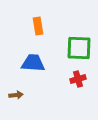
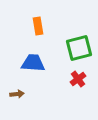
green square: rotated 16 degrees counterclockwise
red cross: rotated 21 degrees counterclockwise
brown arrow: moved 1 px right, 1 px up
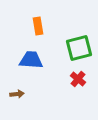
blue trapezoid: moved 2 px left, 3 px up
red cross: rotated 14 degrees counterclockwise
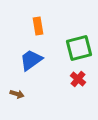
blue trapezoid: rotated 40 degrees counterclockwise
brown arrow: rotated 24 degrees clockwise
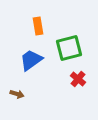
green square: moved 10 px left
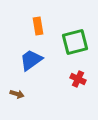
green square: moved 6 px right, 6 px up
red cross: rotated 14 degrees counterclockwise
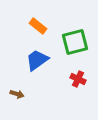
orange rectangle: rotated 42 degrees counterclockwise
blue trapezoid: moved 6 px right
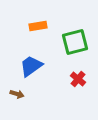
orange rectangle: rotated 48 degrees counterclockwise
blue trapezoid: moved 6 px left, 6 px down
red cross: rotated 14 degrees clockwise
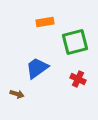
orange rectangle: moved 7 px right, 4 px up
blue trapezoid: moved 6 px right, 2 px down
red cross: rotated 14 degrees counterclockwise
